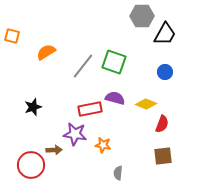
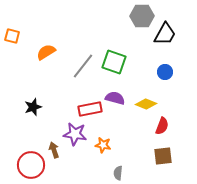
red semicircle: moved 2 px down
brown arrow: rotated 105 degrees counterclockwise
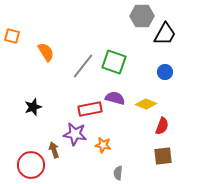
orange semicircle: rotated 90 degrees clockwise
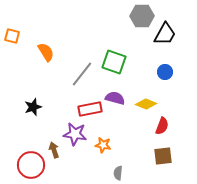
gray line: moved 1 px left, 8 px down
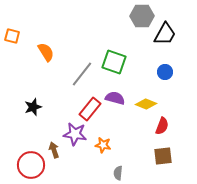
red rectangle: rotated 40 degrees counterclockwise
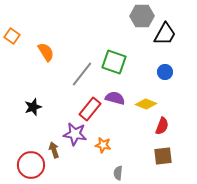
orange square: rotated 21 degrees clockwise
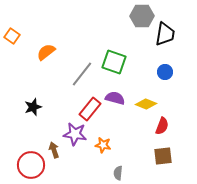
black trapezoid: rotated 20 degrees counterclockwise
orange semicircle: rotated 96 degrees counterclockwise
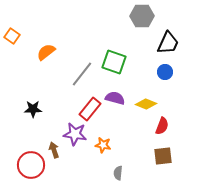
black trapezoid: moved 3 px right, 9 px down; rotated 15 degrees clockwise
black star: moved 2 px down; rotated 18 degrees clockwise
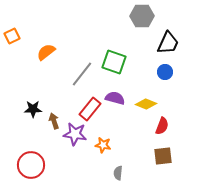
orange square: rotated 28 degrees clockwise
brown arrow: moved 29 px up
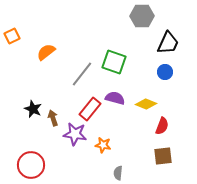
black star: rotated 24 degrees clockwise
brown arrow: moved 1 px left, 3 px up
